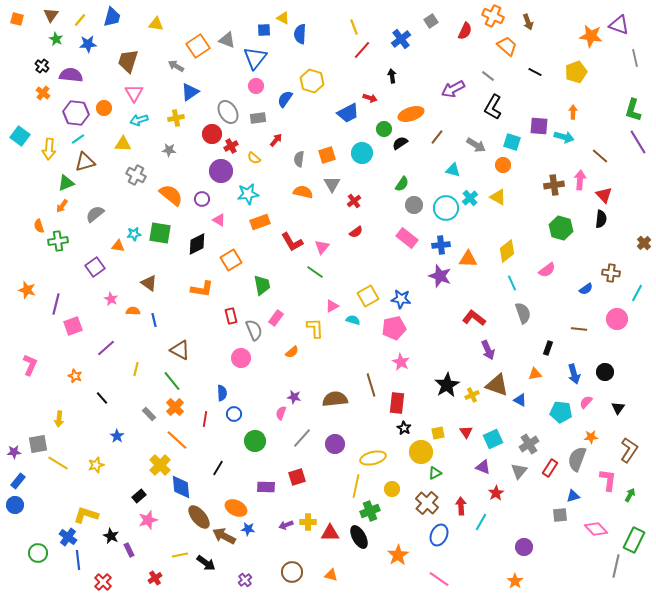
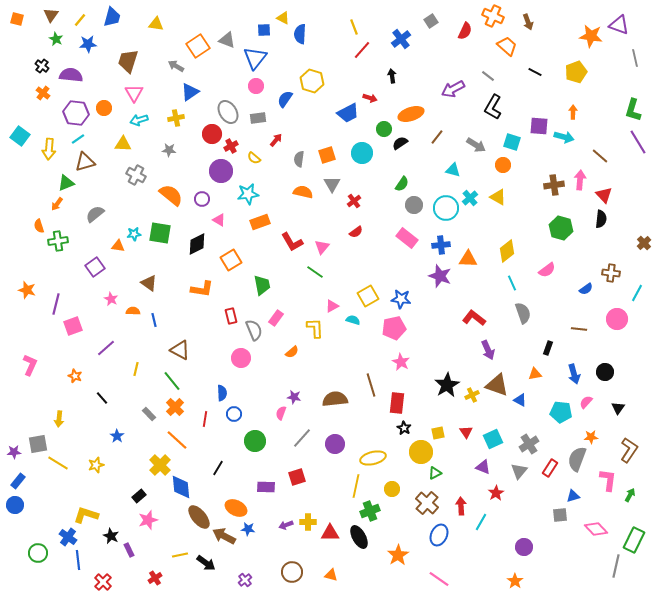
orange arrow at (62, 206): moved 5 px left, 2 px up
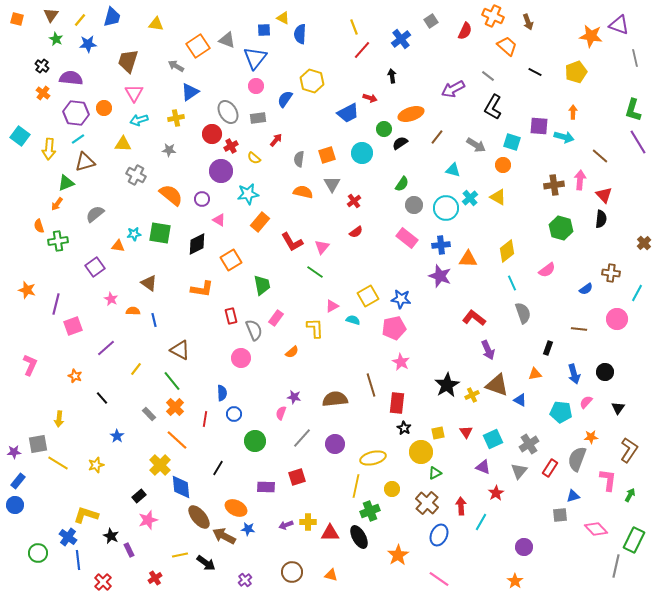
purple semicircle at (71, 75): moved 3 px down
orange rectangle at (260, 222): rotated 30 degrees counterclockwise
yellow line at (136, 369): rotated 24 degrees clockwise
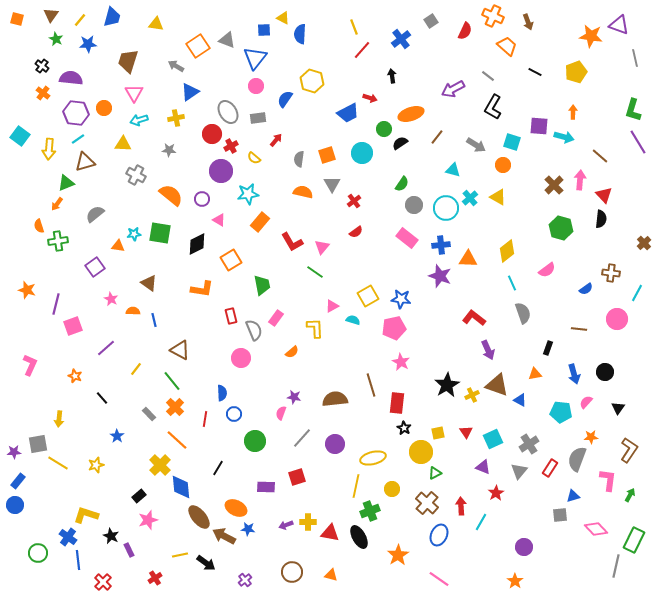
brown cross at (554, 185): rotated 36 degrees counterclockwise
red triangle at (330, 533): rotated 12 degrees clockwise
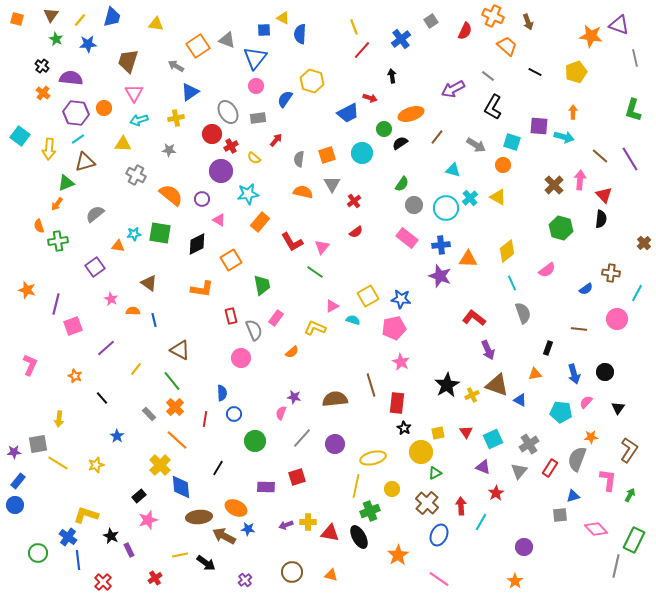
purple line at (638, 142): moved 8 px left, 17 px down
yellow L-shape at (315, 328): rotated 65 degrees counterclockwise
brown ellipse at (199, 517): rotated 55 degrees counterclockwise
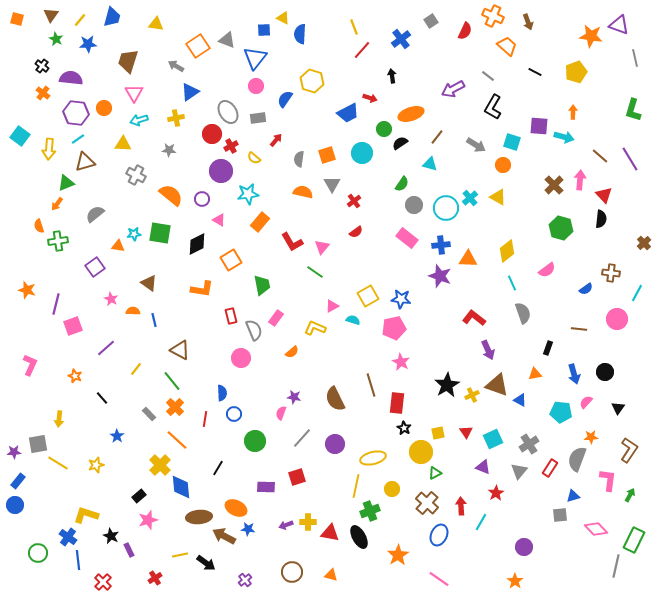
cyan triangle at (453, 170): moved 23 px left, 6 px up
brown semicircle at (335, 399): rotated 110 degrees counterclockwise
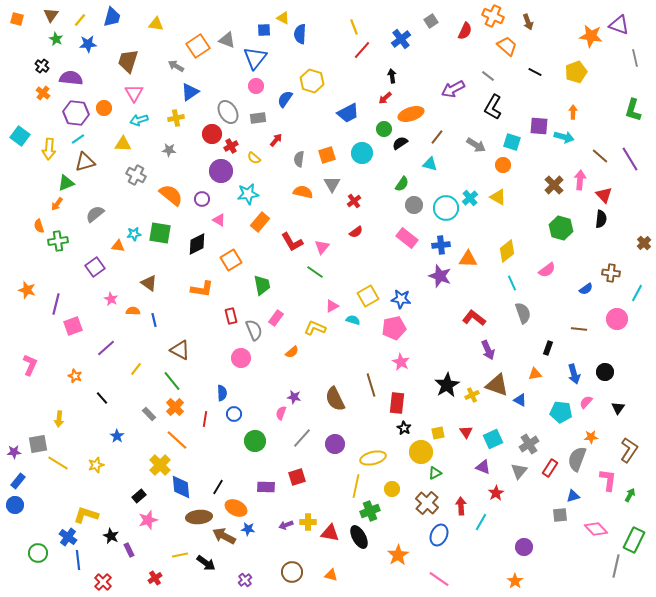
red arrow at (370, 98): moved 15 px right; rotated 120 degrees clockwise
black line at (218, 468): moved 19 px down
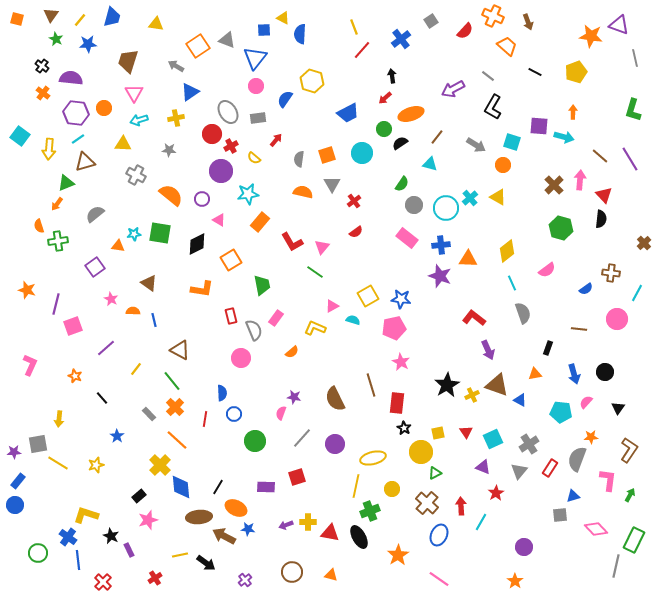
red semicircle at (465, 31): rotated 18 degrees clockwise
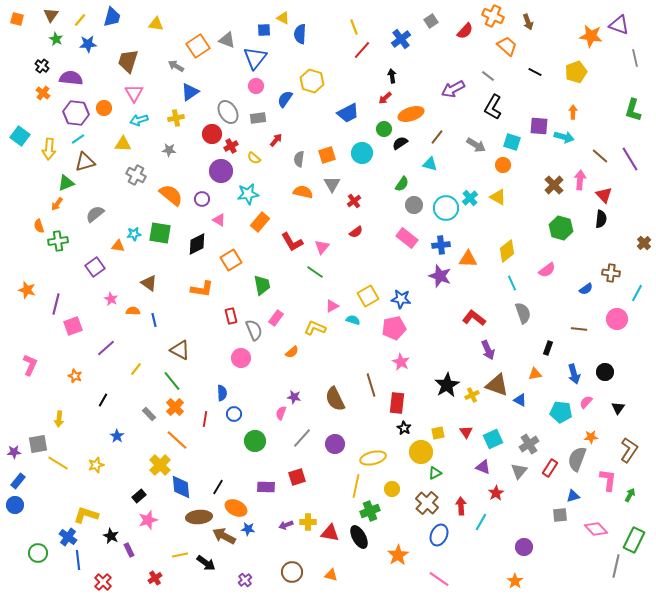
black line at (102, 398): moved 1 px right, 2 px down; rotated 72 degrees clockwise
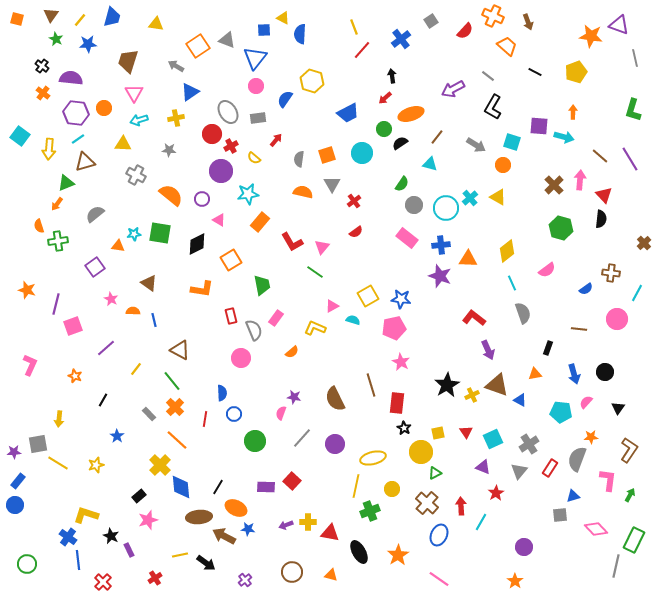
red square at (297, 477): moved 5 px left, 4 px down; rotated 30 degrees counterclockwise
black ellipse at (359, 537): moved 15 px down
green circle at (38, 553): moved 11 px left, 11 px down
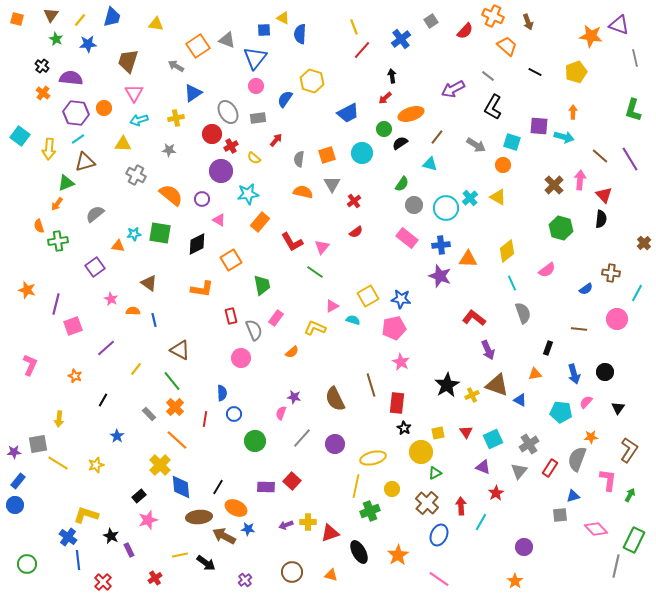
blue triangle at (190, 92): moved 3 px right, 1 px down
red triangle at (330, 533): rotated 30 degrees counterclockwise
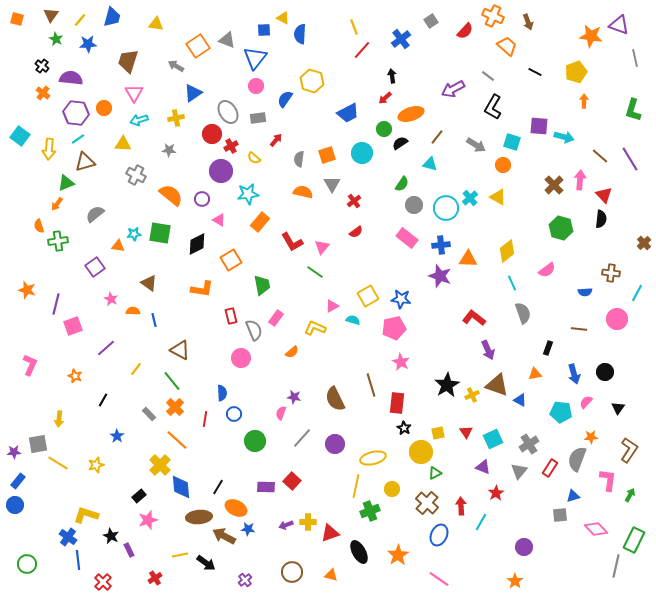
orange arrow at (573, 112): moved 11 px right, 11 px up
blue semicircle at (586, 289): moved 1 px left, 3 px down; rotated 32 degrees clockwise
